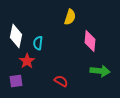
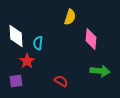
white diamond: rotated 15 degrees counterclockwise
pink diamond: moved 1 px right, 2 px up
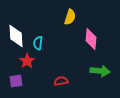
red semicircle: rotated 40 degrees counterclockwise
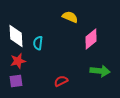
yellow semicircle: rotated 84 degrees counterclockwise
pink diamond: rotated 45 degrees clockwise
red star: moved 9 px left; rotated 21 degrees clockwise
red semicircle: rotated 16 degrees counterclockwise
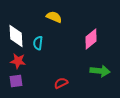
yellow semicircle: moved 16 px left
red star: rotated 21 degrees clockwise
red semicircle: moved 2 px down
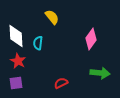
yellow semicircle: moved 2 px left; rotated 28 degrees clockwise
pink diamond: rotated 15 degrees counterclockwise
red star: rotated 21 degrees clockwise
green arrow: moved 2 px down
purple square: moved 2 px down
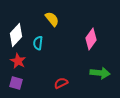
yellow semicircle: moved 2 px down
white diamond: moved 1 px up; rotated 45 degrees clockwise
purple square: rotated 24 degrees clockwise
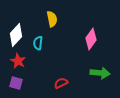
yellow semicircle: rotated 28 degrees clockwise
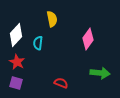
pink diamond: moved 3 px left
red star: moved 1 px left, 1 px down
red semicircle: rotated 48 degrees clockwise
